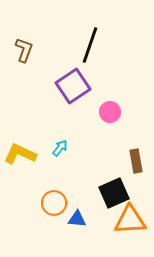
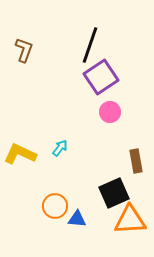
purple square: moved 28 px right, 9 px up
orange circle: moved 1 px right, 3 px down
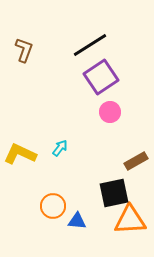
black line: rotated 39 degrees clockwise
brown rectangle: rotated 70 degrees clockwise
black square: rotated 12 degrees clockwise
orange circle: moved 2 px left
blue triangle: moved 2 px down
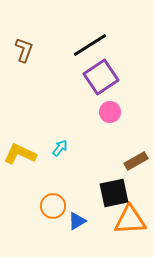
blue triangle: rotated 36 degrees counterclockwise
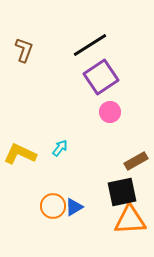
black square: moved 8 px right, 1 px up
blue triangle: moved 3 px left, 14 px up
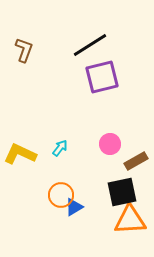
purple square: moved 1 px right; rotated 20 degrees clockwise
pink circle: moved 32 px down
orange circle: moved 8 px right, 11 px up
